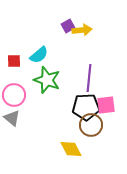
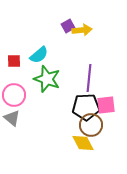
green star: moved 1 px up
yellow diamond: moved 12 px right, 6 px up
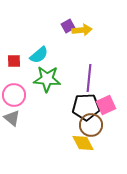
green star: rotated 16 degrees counterclockwise
pink square: rotated 18 degrees counterclockwise
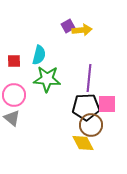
cyan semicircle: rotated 36 degrees counterclockwise
pink square: moved 1 px right, 1 px up; rotated 24 degrees clockwise
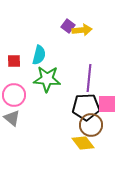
purple square: rotated 24 degrees counterclockwise
yellow diamond: rotated 10 degrees counterclockwise
